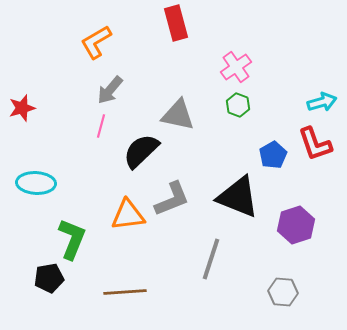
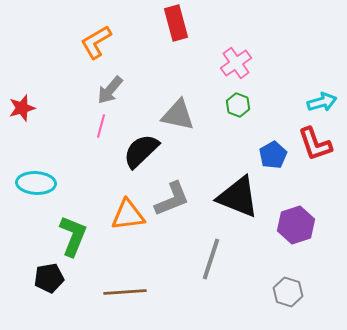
pink cross: moved 4 px up
green L-shape: moved 1 px right, 3 px up
gray hexagon: moved 5 px right; rotated 12 degrees clockwise
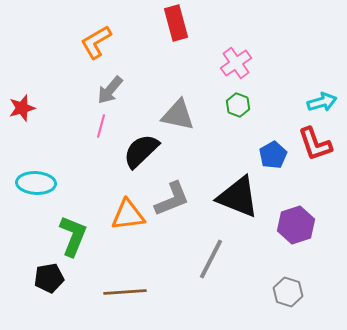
gray line: rotated 9 degrees clockwise
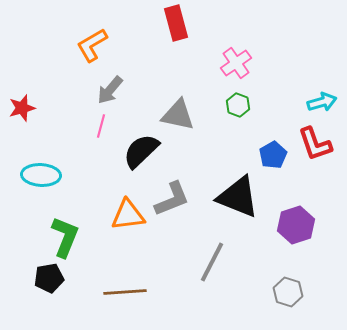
orange L-shape: moved 4 px left, 3 px down
cyan ellipse: moved 5 px right, 8 px up
green L-shape: moved 8 px left, 1 px down
gray line: moved 1 px right, 3 px down
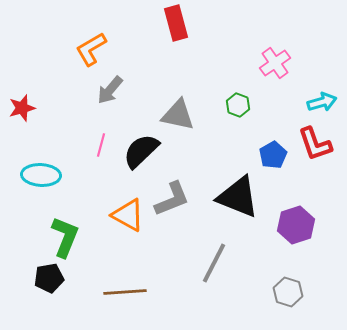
orange L-shape: moved 1 px left, 4 px down
pink cross: moved 39 px right
pink line: moved 19 px down
orange triangle: rotated 36 degrees clockwise
gray line: moved 2 px right, 1 px down
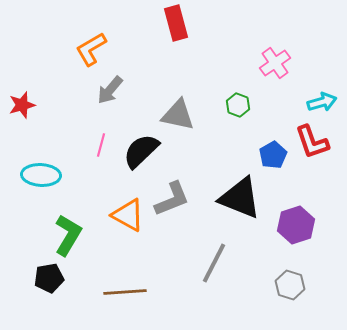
red star: moved 3 px up
red L-shape: moved 3 px left, 2 px up
black triangle: moved 2 px right, 1 px down
green L-shape: moved 3 px right, 2 px up; rotated 9 degrees clockwise
gray hexagon: moved 2 px right, 7 px up
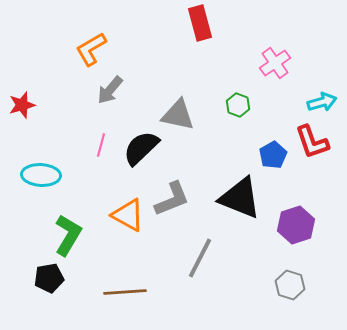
red rectangle: moved 24 px right
black semicircle: moved 3 px up
gray line: moved 14 px left, 5 px up
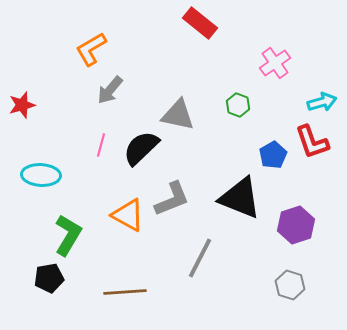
red rectangle: rotated 36 degrees counterclockwise
